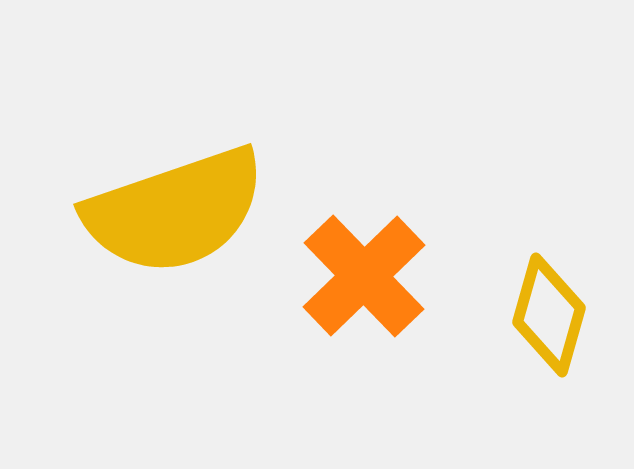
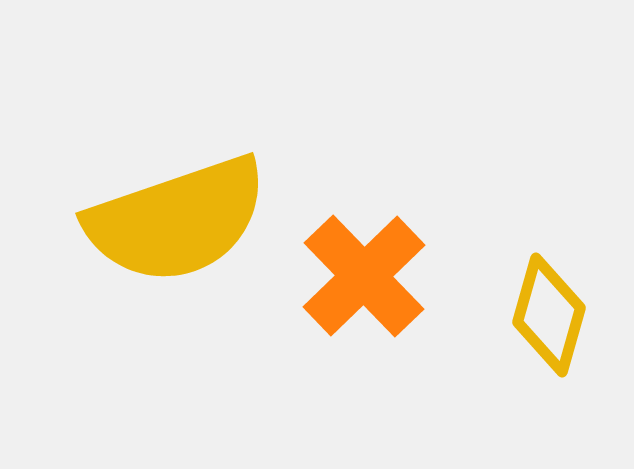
yellow semicircle: moved 2 px right, 9 px down
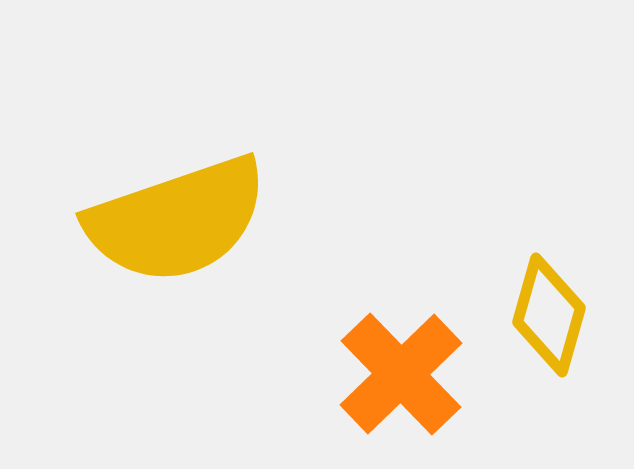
orange cross: moved 37 px right, 98 px down
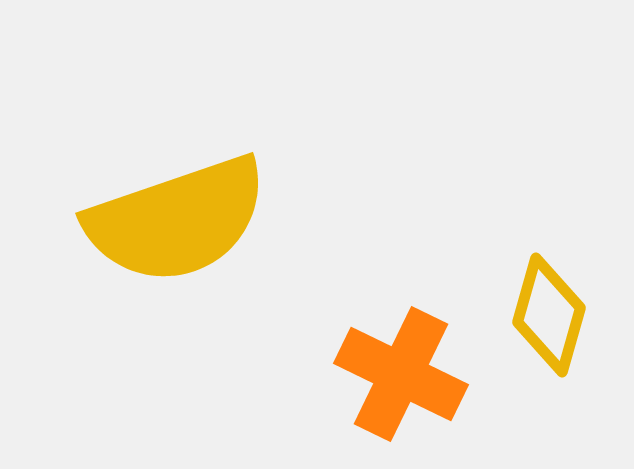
orange cross: rotated 20 degrees counterclockwise
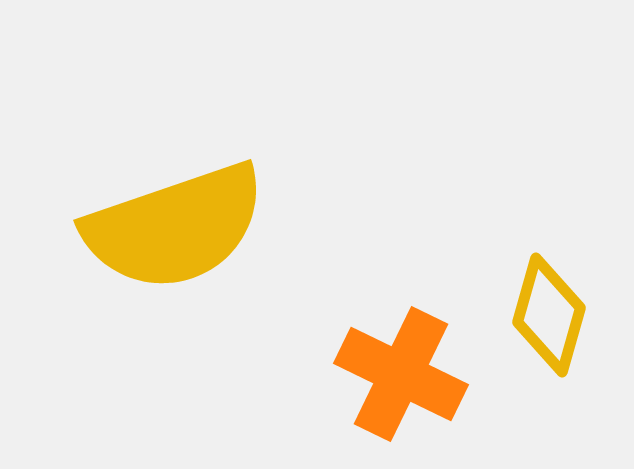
yellow semicircle: moved 2 px left, 7 px down
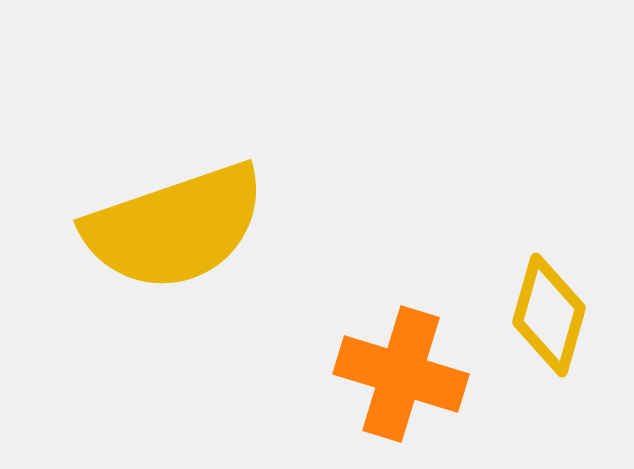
orange cross: rotated 9 degrees counterclockwise
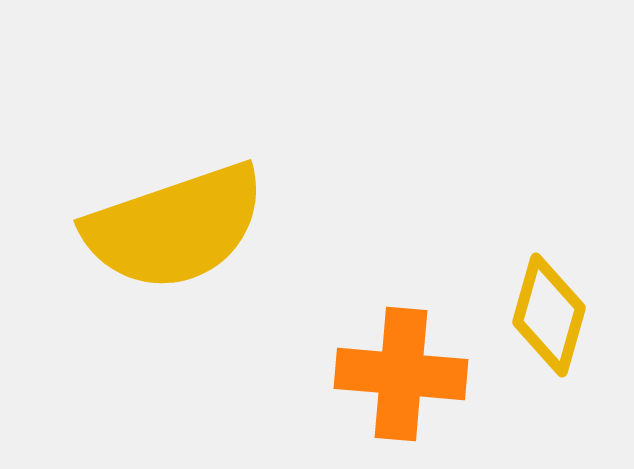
orange cross: rotated 12 degrees counterclockwise
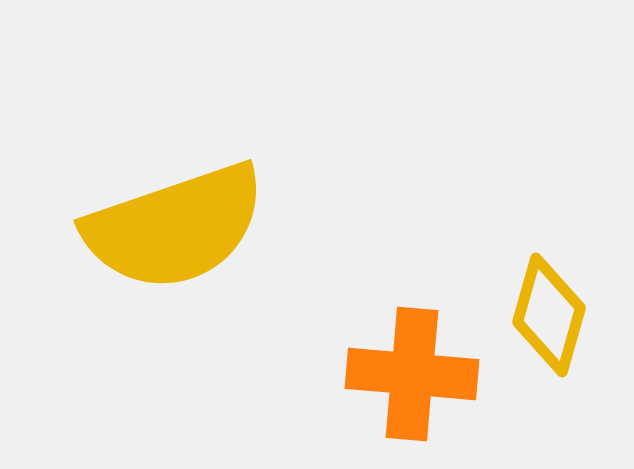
orange cross: moved 11 px right
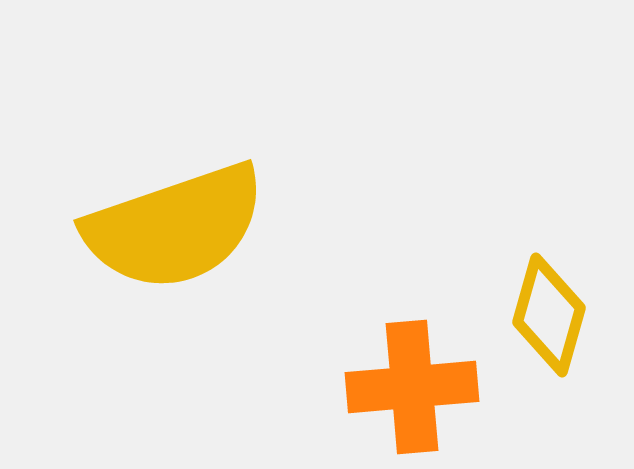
orange cross: moved 13 px down; rotated 10 degrees counterclockwise
